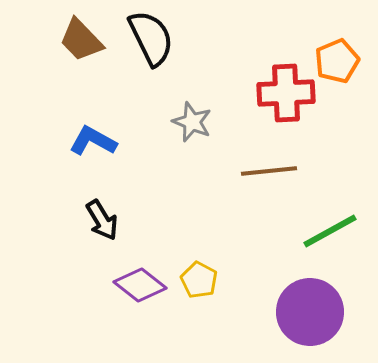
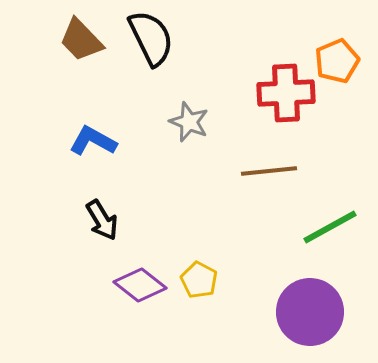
gray star: moved 3 px left
green line: moved 4 px up
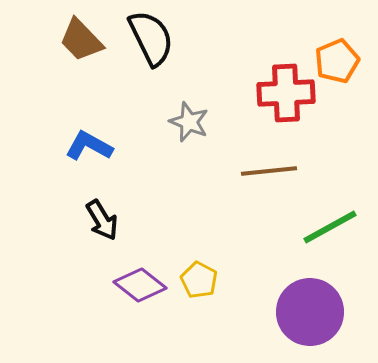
blue L-shape: moved 4 px left, 5 px down
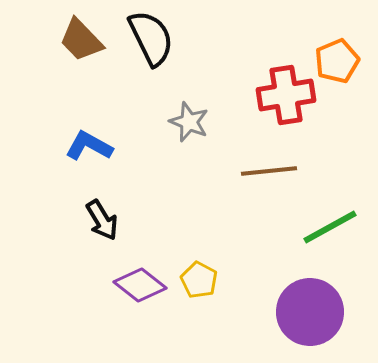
red cross: moved 2 px down; rotated 6 degrees counterclockwise
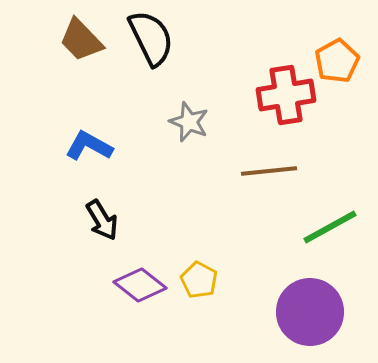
orange pentagon: rotated 6 degrees counterclockwise
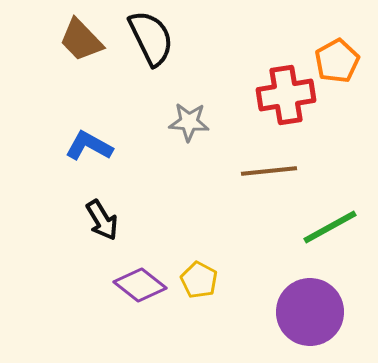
gray star: rotated 18 degrees counterclockwise
